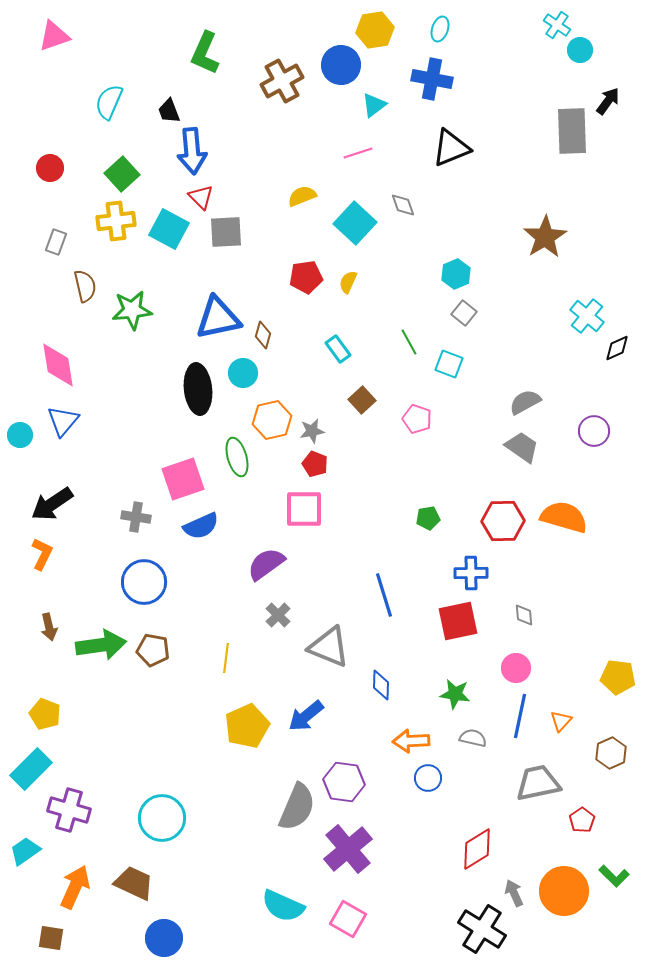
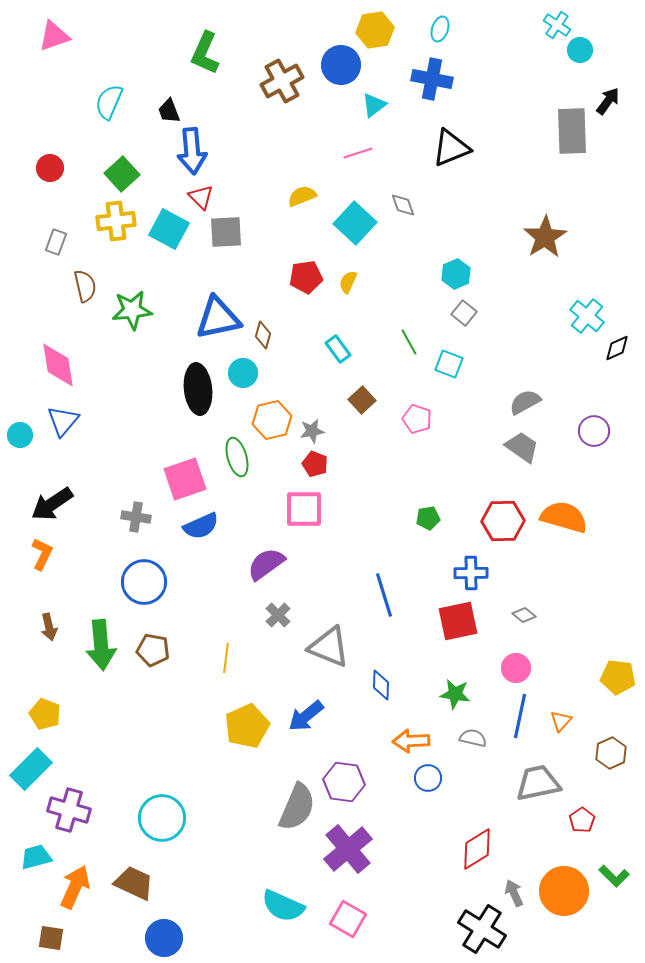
pink square at (183, 479): moved 2 px right
gray diamond at (524, 615): rotated 45 degrees counterclockwise
green arrow at (101, 645): rotated 93 degrees clockwise
cyan trapezoid at (25, 851): moved 11 px right, 6 px down; rotated 20 degrees clockwise
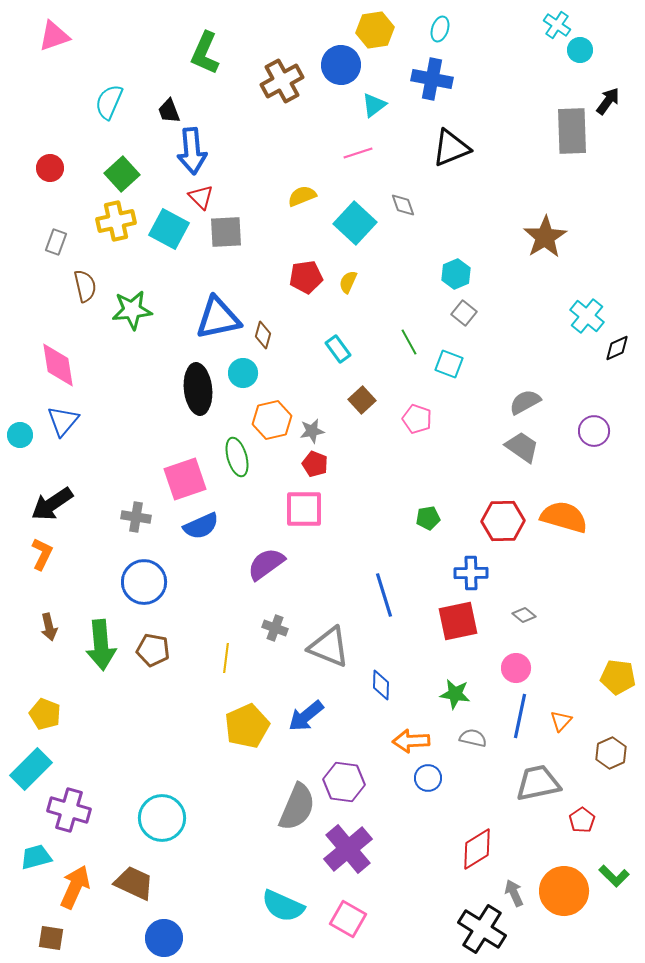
yellow cross at (116, 221): rotated 6 degrees counterclockwise
gray cross at (278, 615): moved 3 px left, 13 px down; rotated 25 degrees counterclockwise
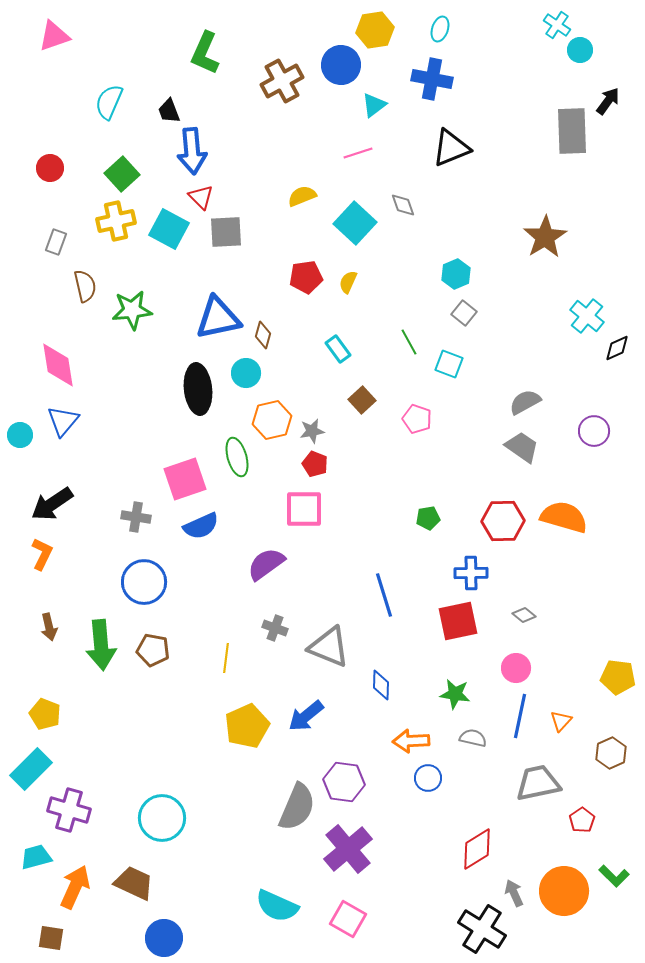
cyan circle at (243, 373): moved 3 px right
cyan semicircle at (283, 906): moved 6 px left
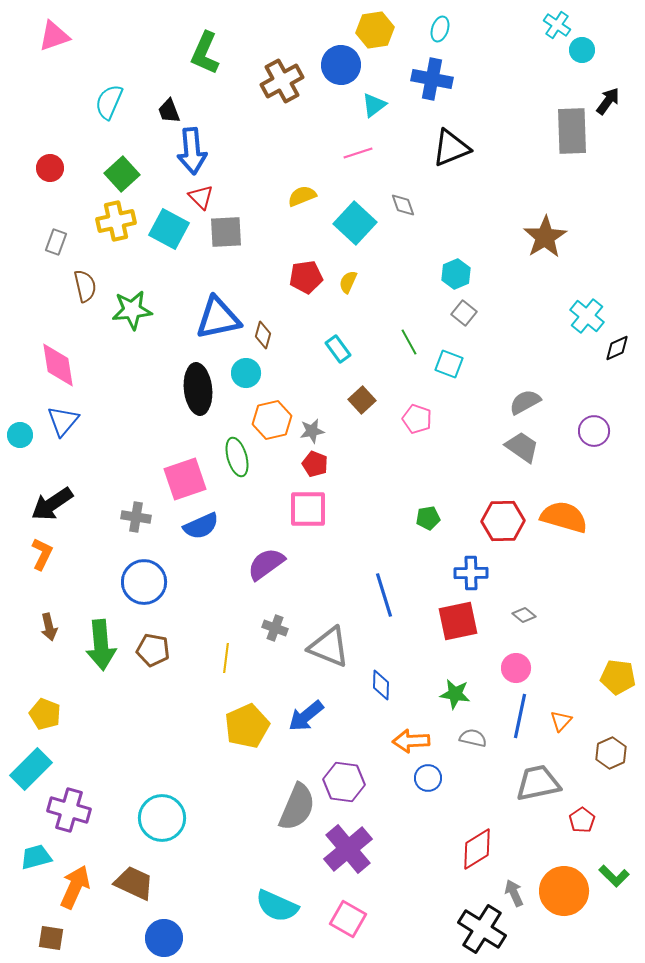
cyan circle at (580, 50): moved 2 px right
pink square at (304, 509): moved 4 px right
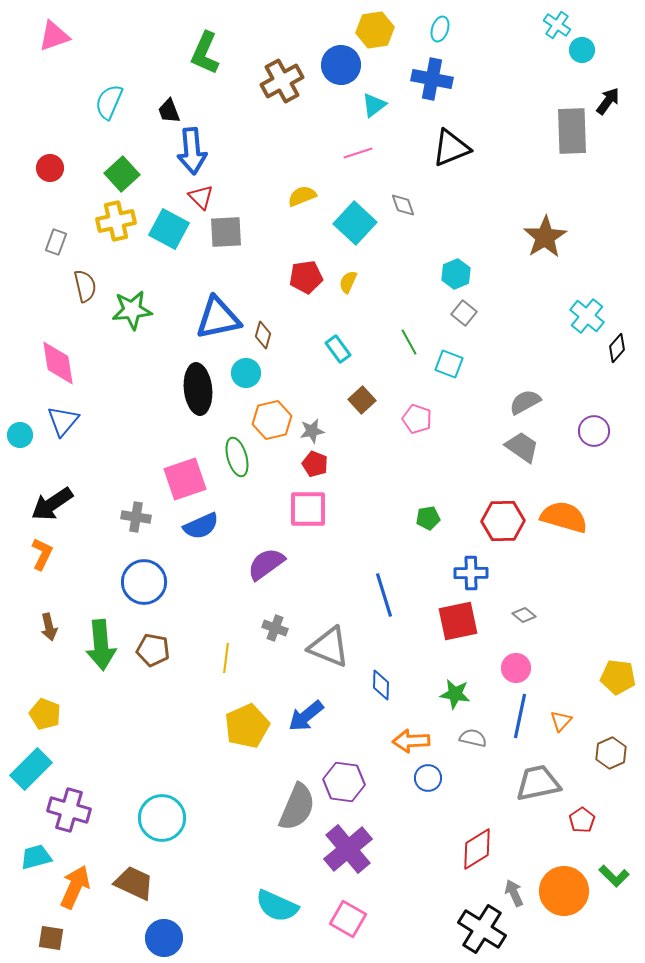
black diamond at (617, 348): rotated 24 degrees counterclockwise
pink diamond at (58, 365): moved 2 px up
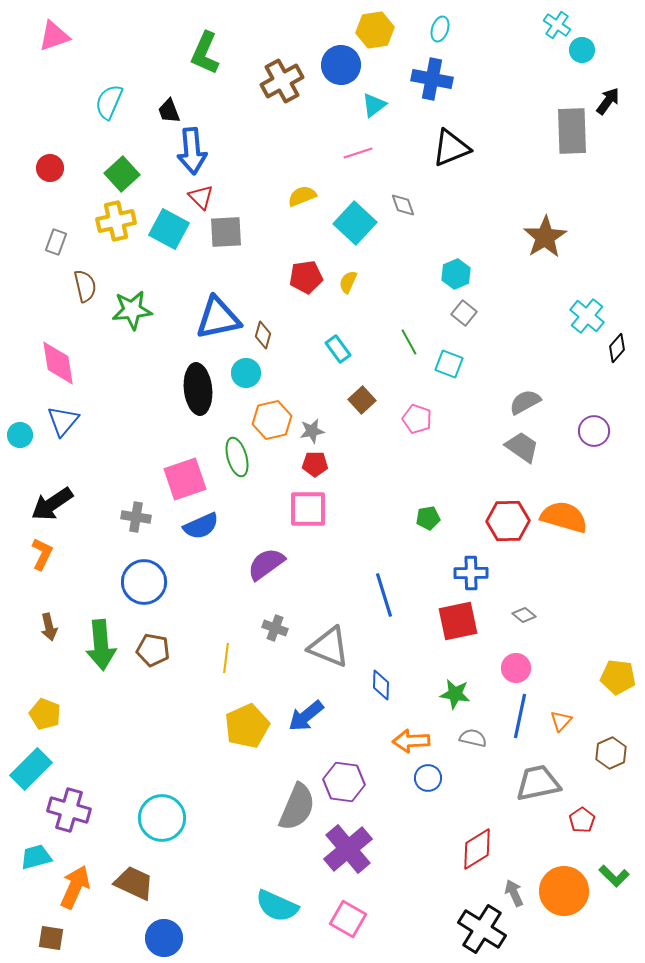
red pentagon at (315, 464): rotated 20 degrees counterclockwise
red hexagon at (503, 521): moved 5 px right
